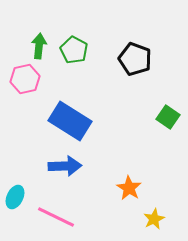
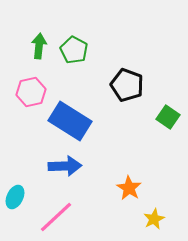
black pentagon: moved 8 px left, 26 px down
pink hexagon: moved 6 px right, 13 px down
pink line: rotated 69 degrees counterclockwise
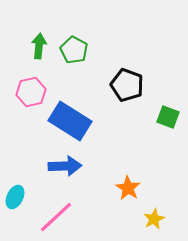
green square: rotated 15 degrees counterclockwise
orange star: moved 1 px left
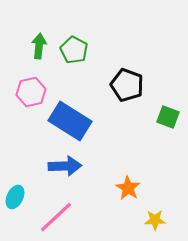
yellow star: moved 1 px right, 1 px down; rotated 25 degrees clockwise
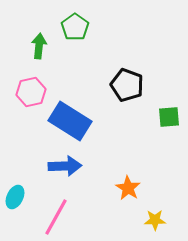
green pentagon: moved 1 px right, 23 px up; rotated 8 degrees clockwise
green square: moved 1 px right; rotated 25 degrees counterclockwise
pink line: rotated 18 degrees counterclockwise
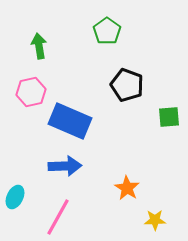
green pentagon: moved 32 px right, 4 px down
green arrow: rotated 15 degrees counterclockwise
blue rectangle: rotated 9 degrees counterclockwise
orange star: moved 1 px left
pink line: moved 2 px right
